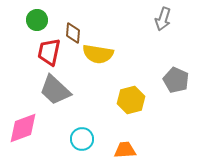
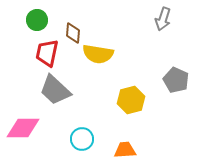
red trapezoid: moved 2 px left, 1 px down
pink diamond: rotated 20 degrees clockwise
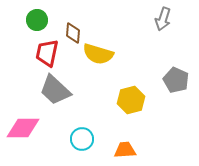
yellow semicircle: rotated 8 degrees clockwise
